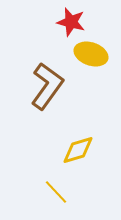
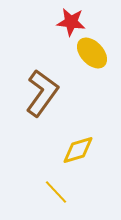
red star: rotated 8 degrees counterclockwise
yellow ellipse: moved 1 px right, 1 px up; rotated 28 degrees clockwise
brown L-shape: moved 5 px left, 7 px down
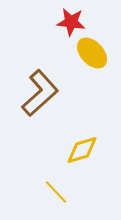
brown L-shape: moved 2 px left; rotated 12 degrees clockwise
yellow diamond: moved 4 px right
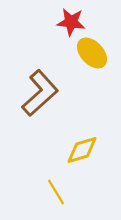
yellow line: rotated 12 degrees clockwise
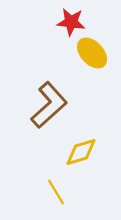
brown L-shape: moved 9 px right, 12 px down
yellow diamond: moved 1 px left, 2 px down
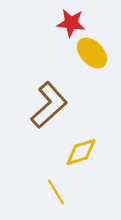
red star: moved 1 px down
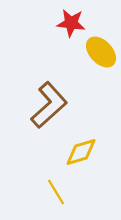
yellow ellipse: moved 9 px right, 1 px up
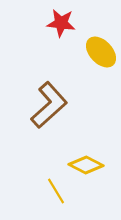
red star: moved 10 px left
yellow diamond: moved 5 px right, 13 px down; rotated 44 degrees clockwise
yellow line: moved 1 px up
